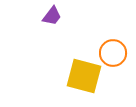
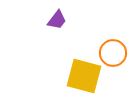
purple trapezoid: moved 5 px right, 4 px down
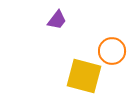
orange circle: moved 1 px left, 2 px up
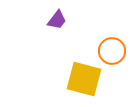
yellow square: moved 3 px down
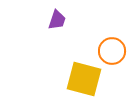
purple trapezoid: rotated 20 degrees counterclockwise
